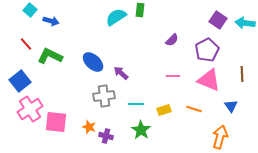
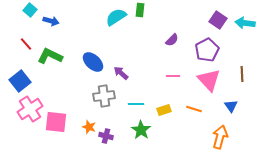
pink triangle: rotated 25 degrees clockwise
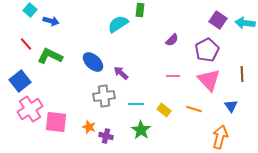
cyan semicircle: moved 2 px right, 7 px down
yellow rectangle: rotated 56 degrees clockwise
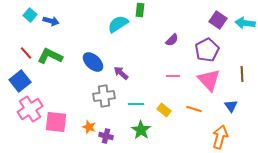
cyan square: moved 5 px down
red line: moved 9 px down
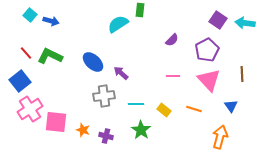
orange star: moved 6 px left, 3 px down
